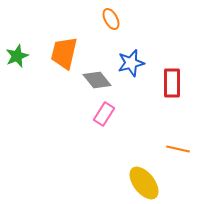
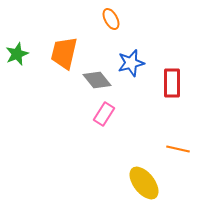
green star: moved 2 px up
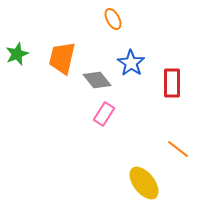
orange ellipse: moved 2 px right
orange trapezoid: moved 2 px left, 5 px down
blue star: rotated 24 degrees counterclockwise
orange line: rotated 25 degrees clockwise
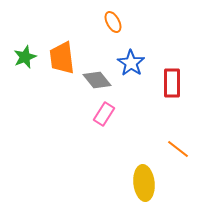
orange ellipse: moved 3 px down
green star: moved 8 px right, 3 px down
orange trapezoid: rotated 20 degrees counterclockwise
yellow ellipse: rotated 32 degrees clockwise
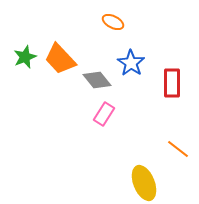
orange ellipse: rotated 35 degrees counterclockwise
orange trapezoid: moved 2 px left, 1 px down; rotated 36 degrees counterclockwise
yellow ellipse: rotated 16 degrees counterclockwise
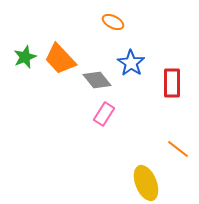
yellow ellipse: moved 2 px right
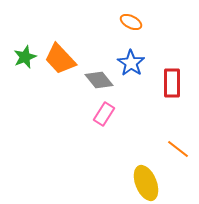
orange ellipse: moved 18 px right
gray diamond: moved 2 px right
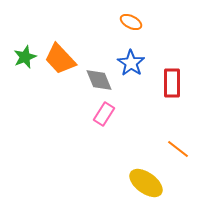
gray diamond: rotated 16 degrees clockwise
yellow ellipse: rotated 32 degrees counterclockwise
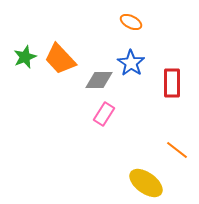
gray diamond: rotated 68 degrees counterclockwise
orange line: moved 1 px left, 1 px down
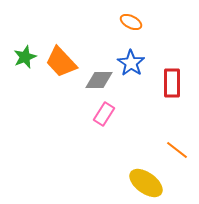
orange trapezoid: moved 1 px right, 3 px down
